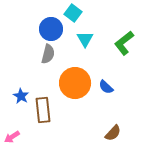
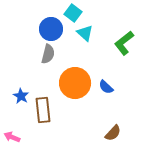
cyan triangle: moved 6 px up; rotated 18 degrees counterclockwise
pink arrow: rotated 56 degrees clockwise
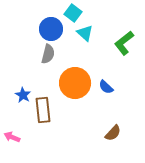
blue star: moved 2 px right, 1 px up
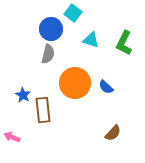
cyan triangle: moved 6 px right, 7 px down; rotated 24 degrees counterclockwise
green L-shape: rotated 25 degrees counterclockwise
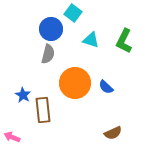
green L-shape: moved 2 px up
brown semicircle: rotated 24 degrees clockwise
